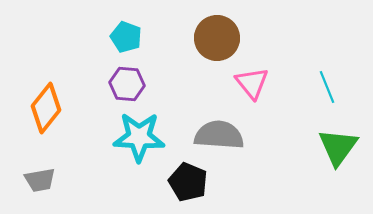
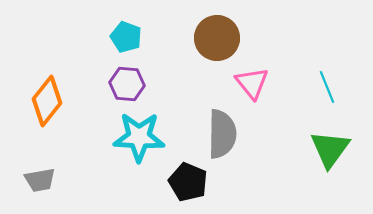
orange diamond: moved 1 px right, 7 px up
gray semicircle: moved 3 px right, 1 px up; rotated 87 degrees clockwise
green triangle: moved 8 px left, 2 px down
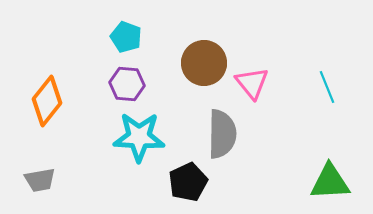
brown circle: moved 13 px left, 25 px down
green triangle: moved 33 px down; rotated 51 degrees clockwise
black pentagon: rotated 24 degrees clockwise
